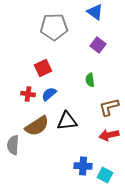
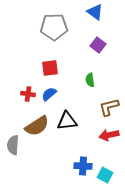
red square: moved 7 px right; rotated 18 degrees clockwise
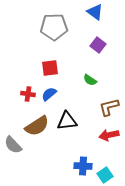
green semicircle: rotated 48 degrees counterclockwise
gray semicircle: rotated 48 degrees counterclockwise
cyan square: rotated 28 degrees clockwise
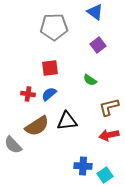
purple square: rotated 14 degrees clockwise
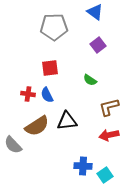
blue semicircle: moved 2 px left, 1 px down; rotated 77 degrees counterclockwise
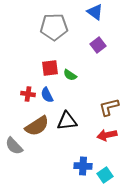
green semicircle: moved 20 px left, 5 px up
red arrow: moved 2 px left
gray semicircle: moved 1 px right, 1 px down
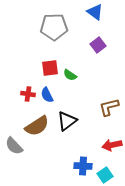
black triangle: rotated 30 degrees counterclockwise
red arrow: moved 5 px right, 10 px down
